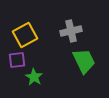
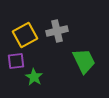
gray cross: moved 14 px left
purple square: moved 1 px left, 1 px down
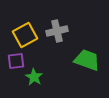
green trapezoid: moved 3 px right, 1 px up; rotated 44 degrees counterclockwise
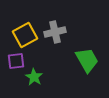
gray cross: moved 2 px left, 1 px down
green trapezoid: rotated 40 degrees clockwise
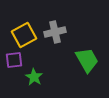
yellow square: moved 1 px left
purple square: moved 2 px left, 1 px up
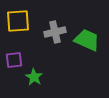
yellow square: moved 6 px left, 14 px up; rotated 25 degrees clockwise
green trapezoid: moved 20 px up; rotated 36 degrees counterclockwise
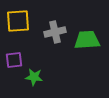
green trapezoid: rotated 28 degrees counterclockwise
green star: rotated 24 degrees counterclockwise
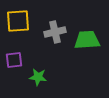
green star: moved 4 px right
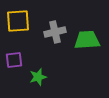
green star: rotated 24 degrees counterclockwise
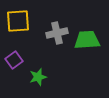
gray cross: moved 2 px right, 1 px down
purple square: rotated 30 degrees counterclockwise
